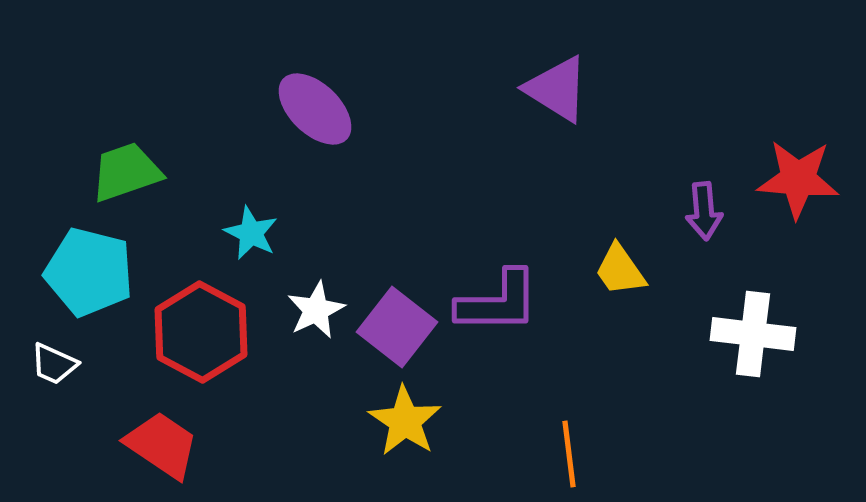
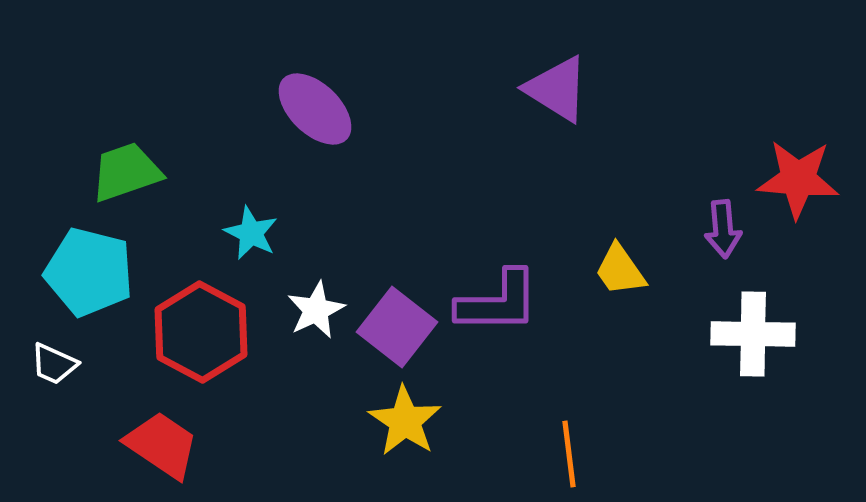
purple arrow: moved 19 px right, 18 px down
white cross: rotated 6 degrees counterclockwise
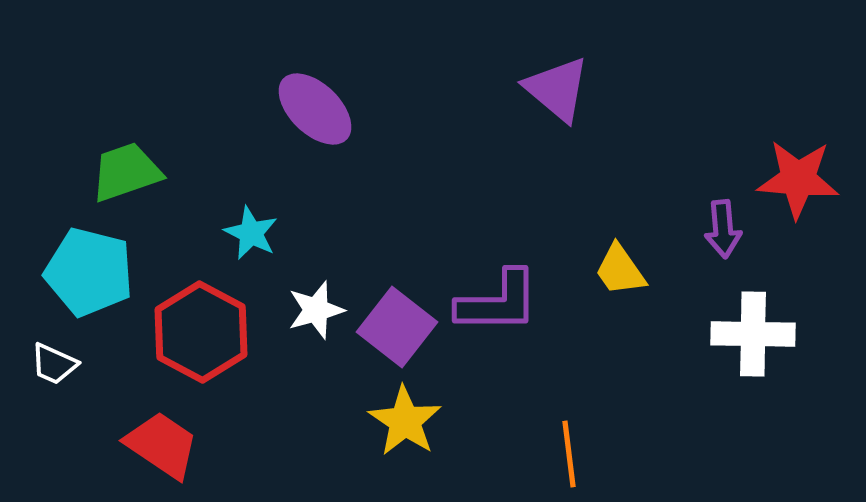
purple triangle: rotated 8 degrees clockwise
white star: rotated 10 degrees clockwise
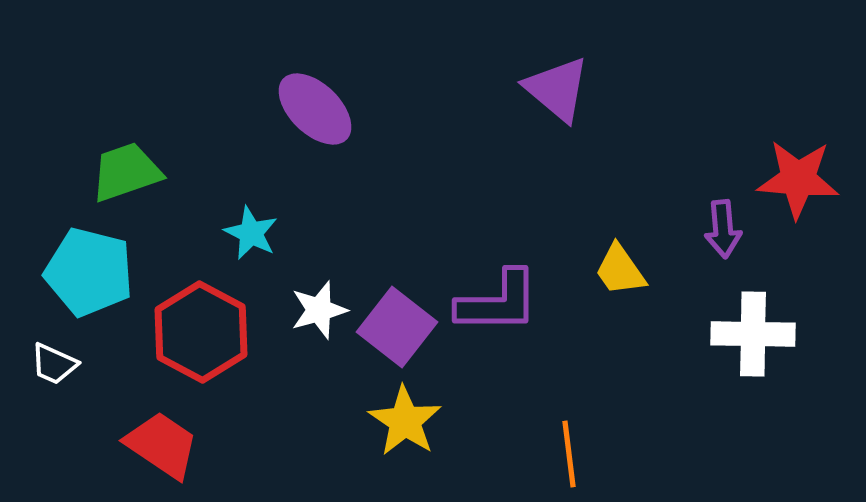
white star: moved 3 px right
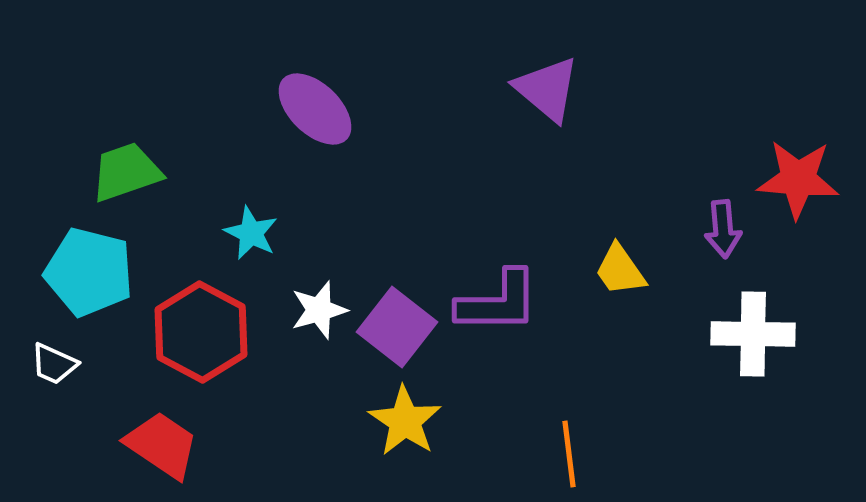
purple triangle: moved 10 px left
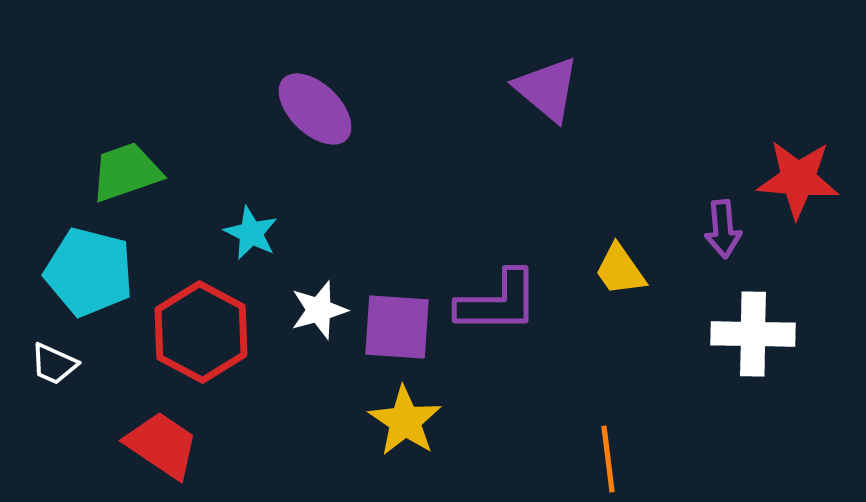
purple square: rotated 34 degrees counterclockwise
orange line: moved 39 px right, 5 px down
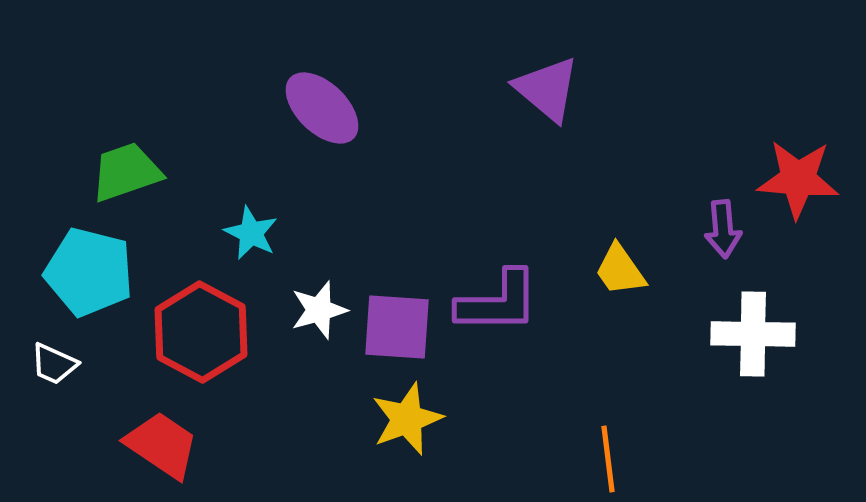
purple ellipse: moved 7 px right, 1 px up
yellow star: moved 2 px right, 2 px up; rotated 18 degrees clockwise
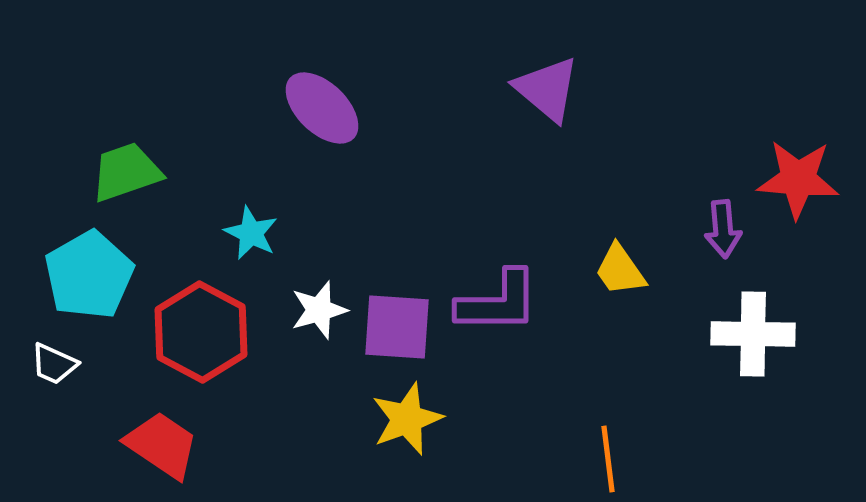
cyan pentagon: moved 3 px down; rotated 28 degrees clockwise
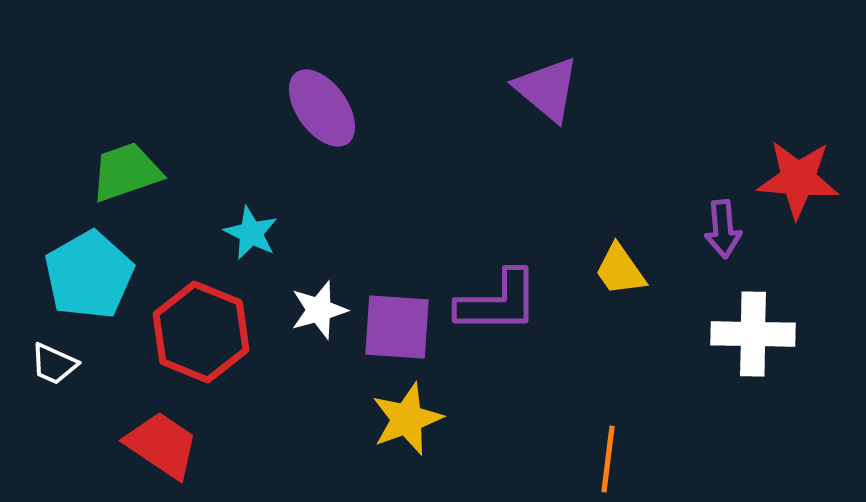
purple ellipse: rotated 10 degrees clockwise
red hexagon: rotated 6 degrees counterclockwise
orange line: rotated 14 degrees clockwise
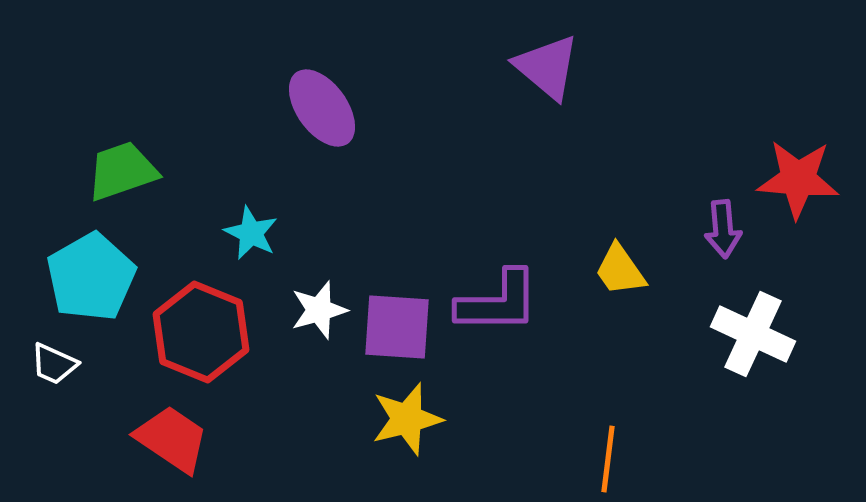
purple triangle: moved 22 px up
green trapezoid: moved 4 px left, 1 px up
cyan pentagon: moved 2 px right, 2 px down
white cross: rotated 24 degrees clockwise
yellow star: rotated 6 degrees clockwise
red trapezoid: moved 10 px right, 6 px up
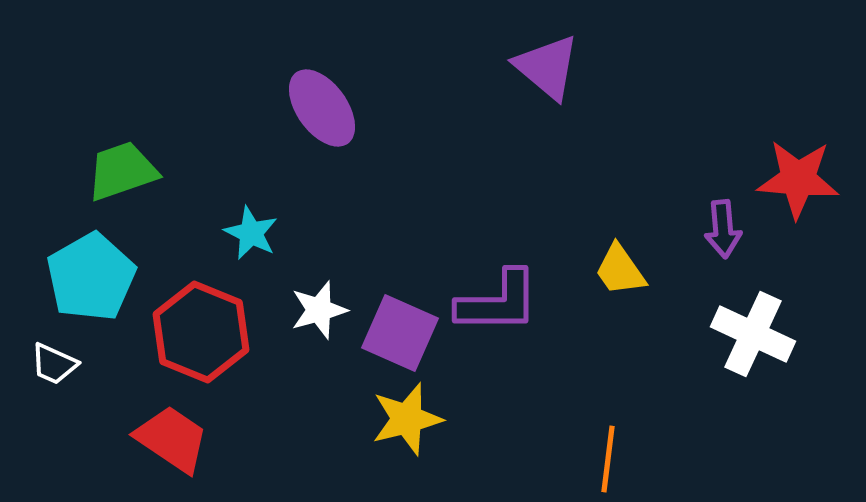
purple square: moved 3 px right, 6 px down; rotated 20 degrees clockwise
